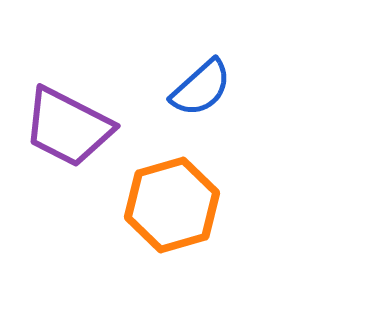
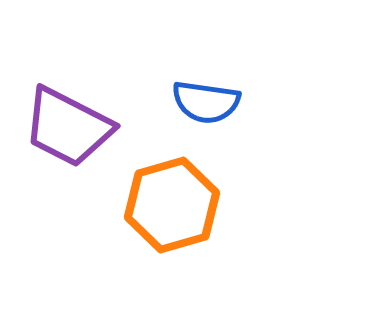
blue semicircle: moved 5 px right, 14 px down; rotated 50 degrees clockwise
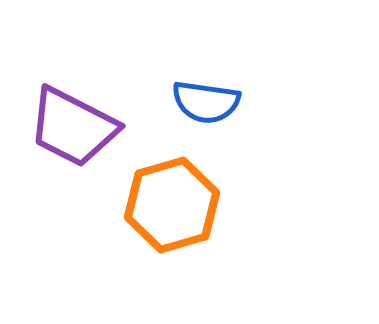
purple trapezoid: moved 5 px right
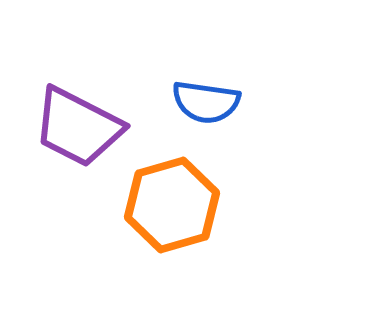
purple trapezoid: moved 5 px right
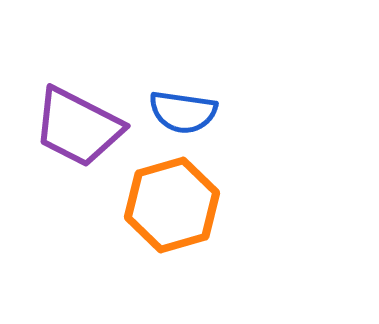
blue semicircle: moved 23 px left, 10 px down
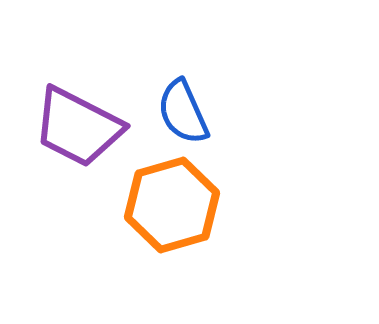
blue semicircle: rotated 58 degrees clockwise
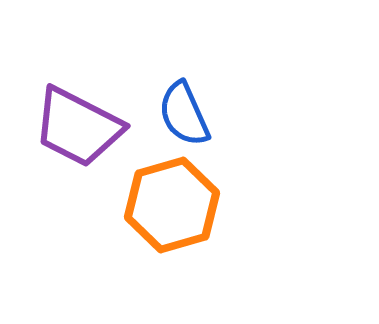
blue semicircle: moved 1 px right, 2 px down
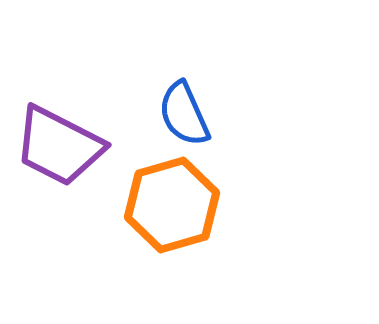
purple trapezoid: moved 19 px left, 19 px down
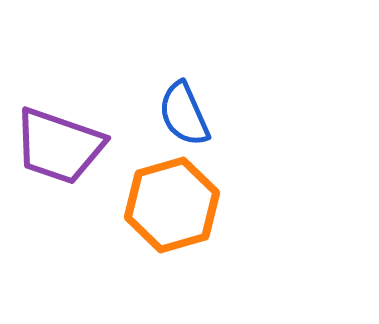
purple trapezoid: rotated 8 degrees counterclockwise
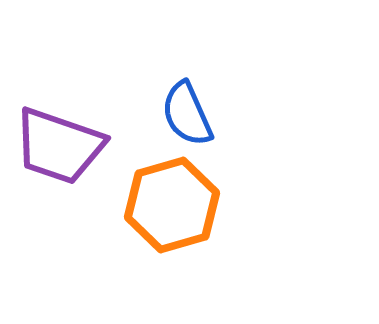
blue semicircle: moved 3 px right
